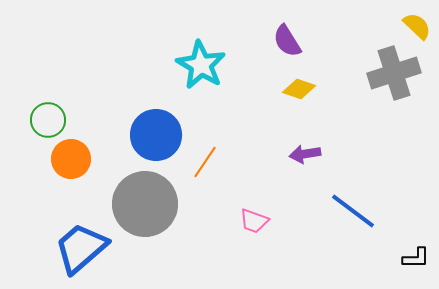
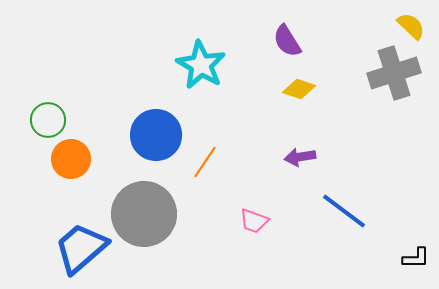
yellow semicircle: moved 6 px left
purple arrow: moved 5 px left, 3 px down
gray circle: moved 1 px left, 10 px down
blue line: moved 9 px left
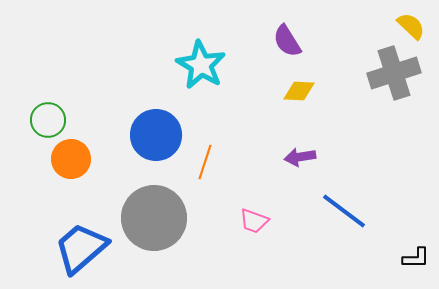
yellow diamond: moved 2 px down; rotated 16 degrees counterclockwise
orange line: rotated 16 degrees counterclockwise
gray circle: moved 10 px right, 4 px down
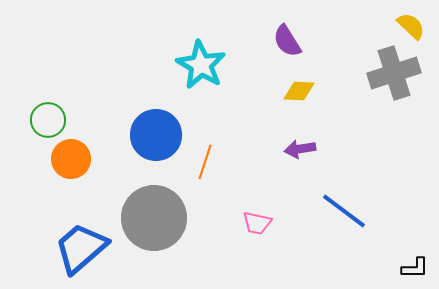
purple arrow: moved 8 px up
pink trapezoid: moved 3 px right, 2 px down; rotated 8 degrees counterclockwise
black L-shape: moved 1 px left, 10 px down
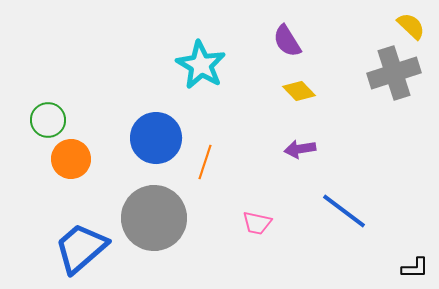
yellow diamond: rotated 44 degrees clockwise
blue circle: moved 3 px down
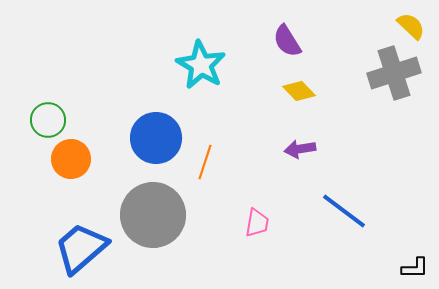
gray circle: moved 1 px left, 3 px up
pink trapezoid: rotated 92 degrees counterclockwise
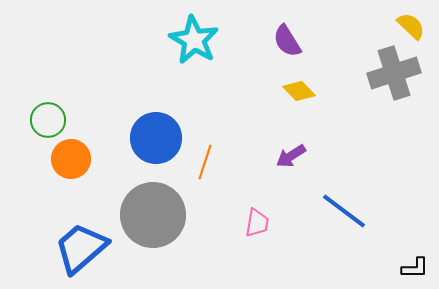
cyan star: moved 7 px left, 25 px up
purple arrow: moved 9 px left, 7 px down; rotated 24 degrees counterclockwise
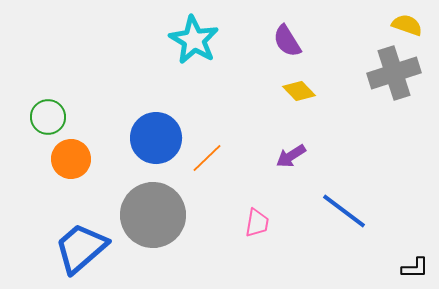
yellow semicircle: moved 4 px left, 1 px up; rotated 24 degrees counterclockwise
green circle: moved 3 px up
orange line: moved 2 px right, 4 px up; rotated 28 degrees clockwise
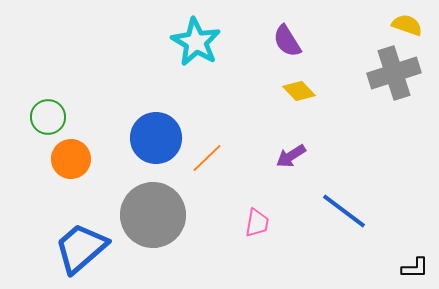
cyan star: moved 2 px right, 2 px down
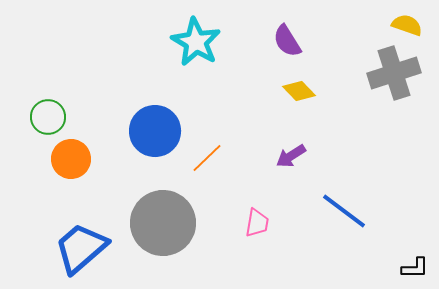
blue circle: moved 1 px left, 7 px up
gray circle: moved 10 px right, 8 px down
